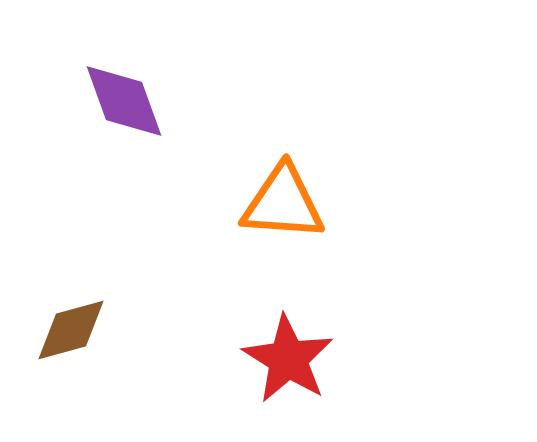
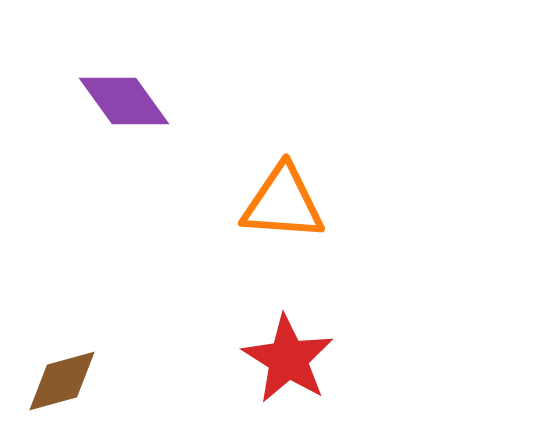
purple diamond: rotated 16 degrees counterclockwise
brown diamond: moved 9 px left, 51 px down
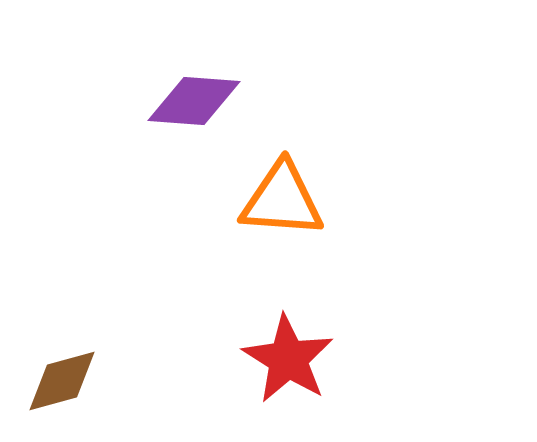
purple diamond: moved 70 px right; rotated 50 degrees counterclockwise
orange triangle: moved 1 px left, 3 px up
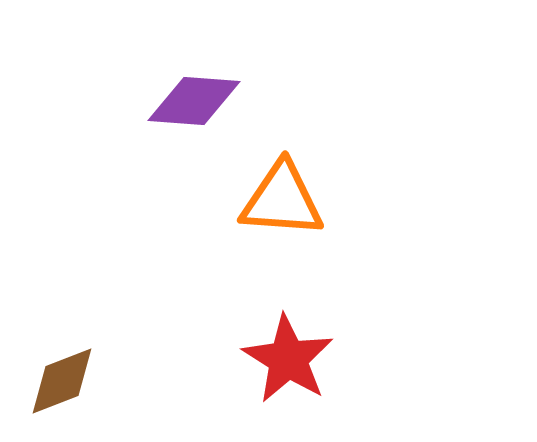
brown diamond: rotated 6 degrees counterclockwise
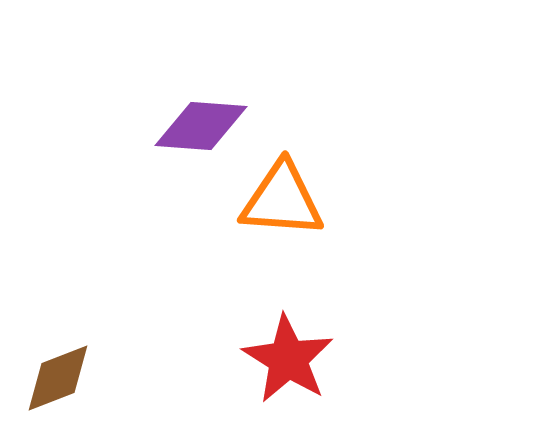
purple diamond: moved 7 px right, 25 px down
brown diamond: moved 4 px left, 3 px up
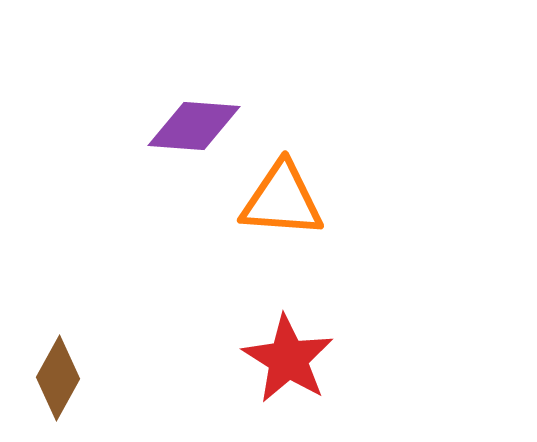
purple diamond: moved 7 px left
brown diamond: rotated 40 degrees counterclockwise
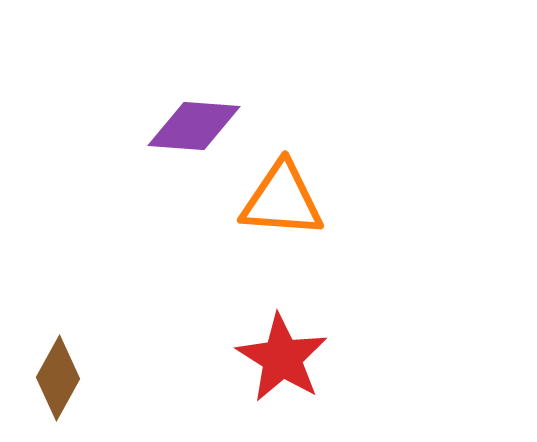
red star: moved 6 px left, 1 px up
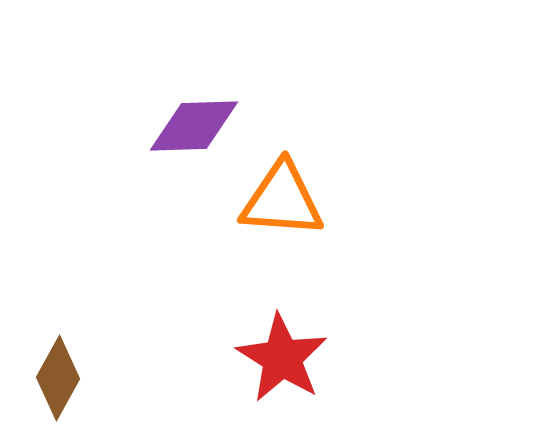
purple diamond: rotated 6 degrees counterclockwise
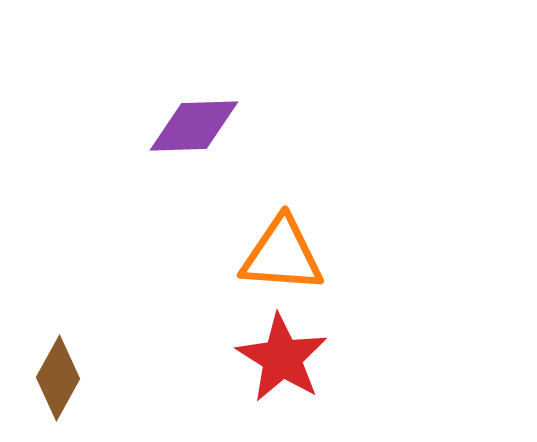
orange triangle: moved 55 px down
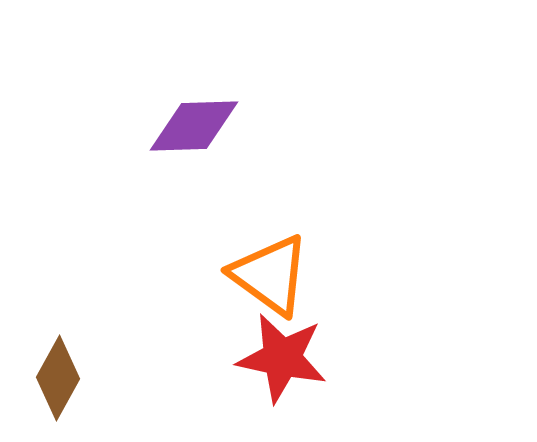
orange triangle: moved 12 px left, 20 px down; rotated 32 degrees clockwise
red star: rotated 20 degrees counterclockwise
